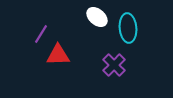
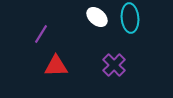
cyan ellipse: moved 2 px right, 10 px up
red triangle: moved 2 px left, 11 px down
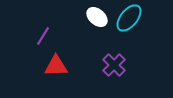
cyan ellipse: moved 1 px left; rotated 44 degrees clockwise
purple line: moved 2 px right, 2 px down
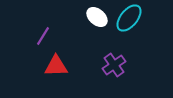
purple cross: rotated 10 degrees clockwise
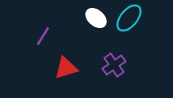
white ellipse: moved 1 px left, 1 px down
red triangle: moved 10 px right, 2 px down; rotated 15 degrees counterclockwise
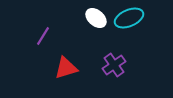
cyan ellipse: rotated 28 degrees clockwise
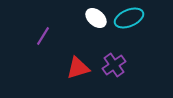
red triangle: moved 12 px right
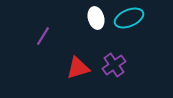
white ellipse: rotated 35 degrees clockwise
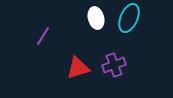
cyan ellipse: rotated 44 degrees counterclockwise
purple cross: rotated 15 degrees clockwise
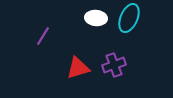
white ellipse: rotated 70 degrees counterclockwise
